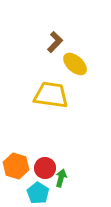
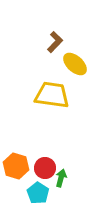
yellow trapezoid: moved 1 px right
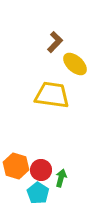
red circle: moved 4 px left, 2 px down
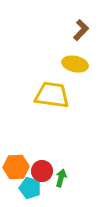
brown L-shape: moved 26 px right, 12 px up
yellow ellipse: rotated 30 degrees counterclockwise
orange hexagon: moved 1 px down; rotated 20 degrees counterclockwise
red circle: moved 1 px right, 1 px down
cyan pentagon: moved 8 px left, 5 px up; rotated 15 degrees counterclockwise
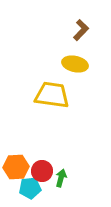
cyan pentagon: rotated 25 degrees counterclockwise
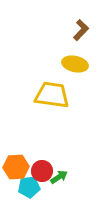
green arrow: moved 2 px left, 1 px up; rotated 42 degrees clockwise
cyan pentagon: moved 1 px left, 1 px up
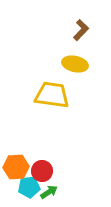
green arrow: moved 10 px left, 15 px down
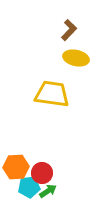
brown L-shape: moved 12 px left
yellow ellipse: moved 1 px right, 6 px up
yellow trapezoid: moved 1 px up
red circle: moved 2 px down
green arrow: moved 1 px left, 1 px up
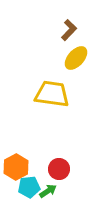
yellow ellipse: rotated 60 degrees counterclockwise
orange hexagon: rotated 25 degrees counterclockwise
red circle: moved 17 px right, 4 px up
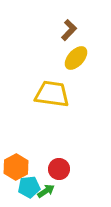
green arrow: moved 2 px left
